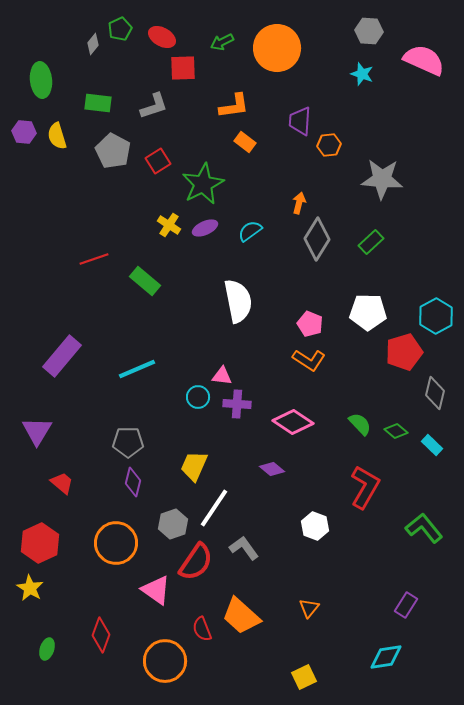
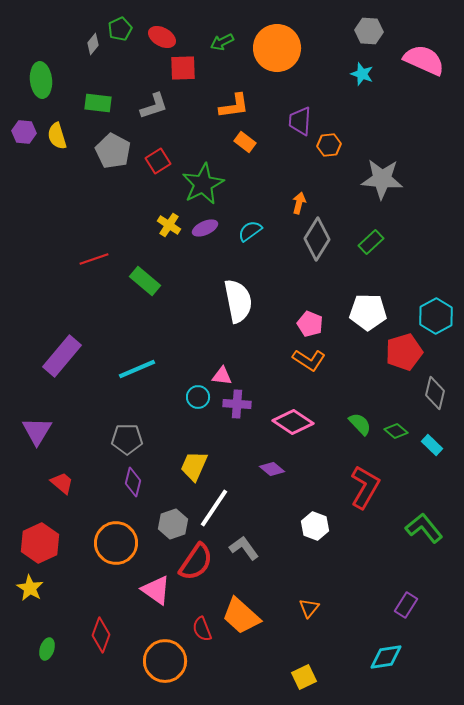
gray pentagon at (128, 442): moved 1 px left, 3 px up
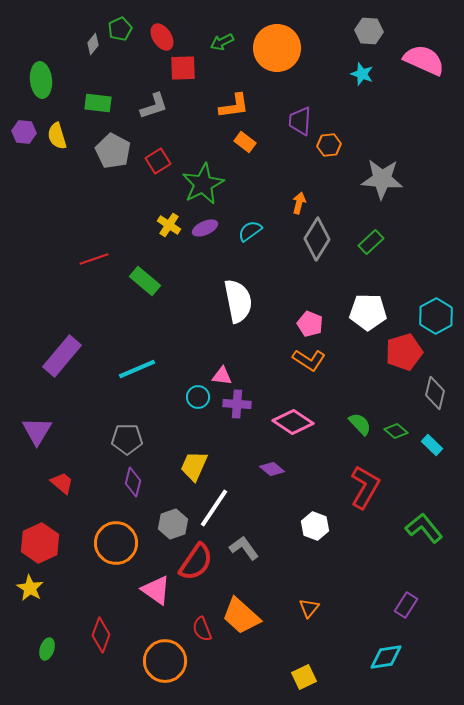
red ellipse at (162, 37): rotated 28 degrees clockwise
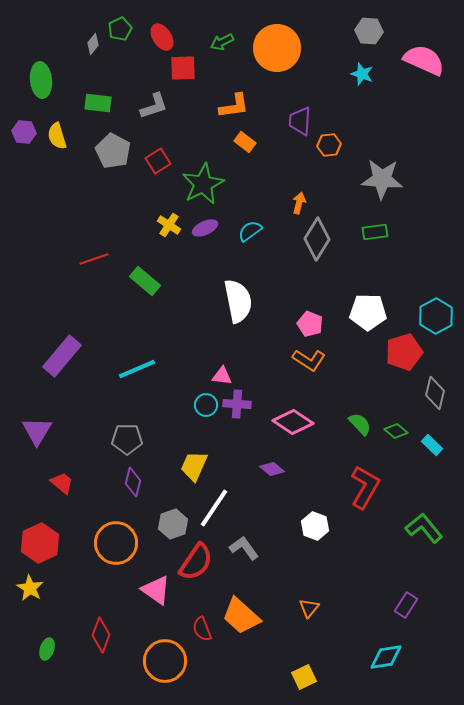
green rectangle at (371, 242): moved 4 px right, 10 px up; rotated 35 degrees clockwise
cyan circle at (198, 397): moved 8 px right, 8 px down
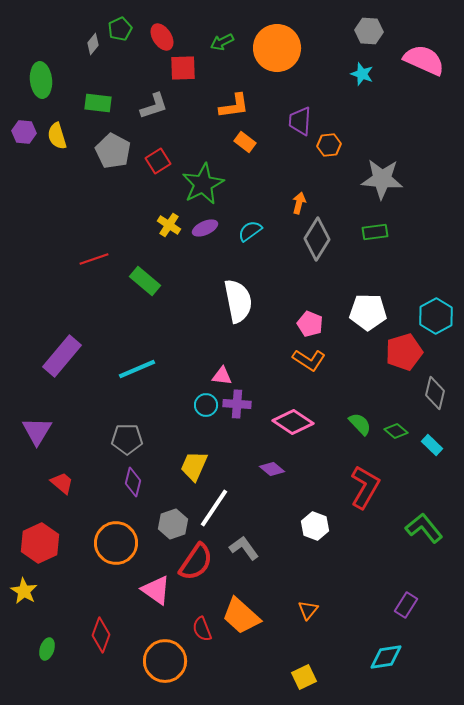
yellow star at (30, 588): moved 6 px left, 3 px down
orange triangle at (309, 608): moved 1 px left, 2 px down
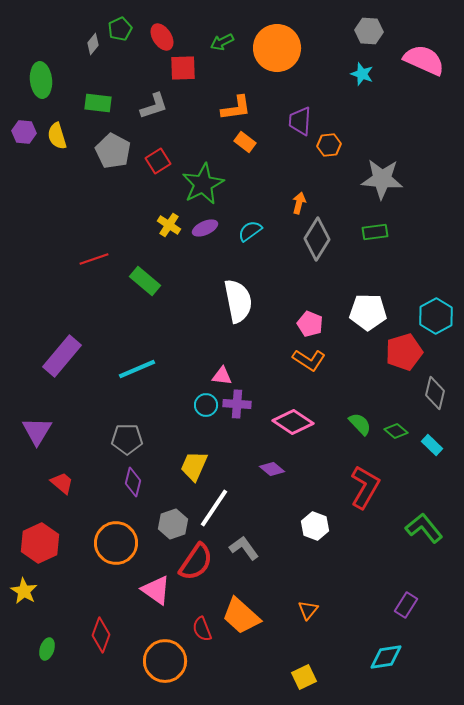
orange L-shape at (234, 106): moved 2 px right, 2 px down
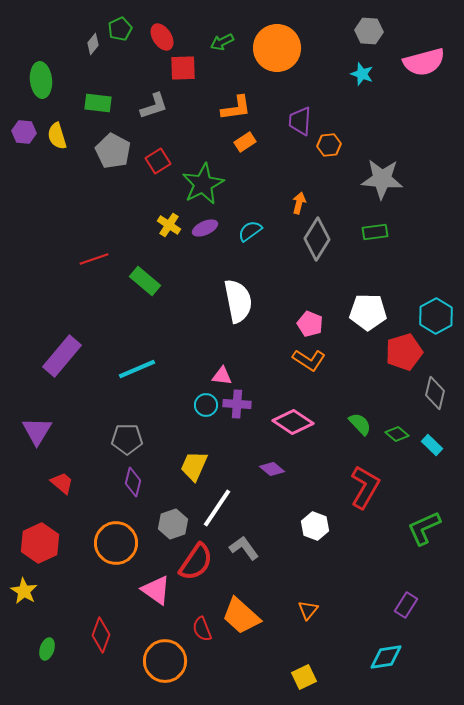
pink semicircle at (424, 60): moved 2 px down; rotated 141 degrees clockwise
orange rectangle at (245, 142): rotated 70 degrees counterclockwise
green diamond at (396, 431): moved 1 px right, 3 px down
white line at (214, 508): moved 3 px right
green L-shape at (424, 528): rotated 75 degrees counterclockwise
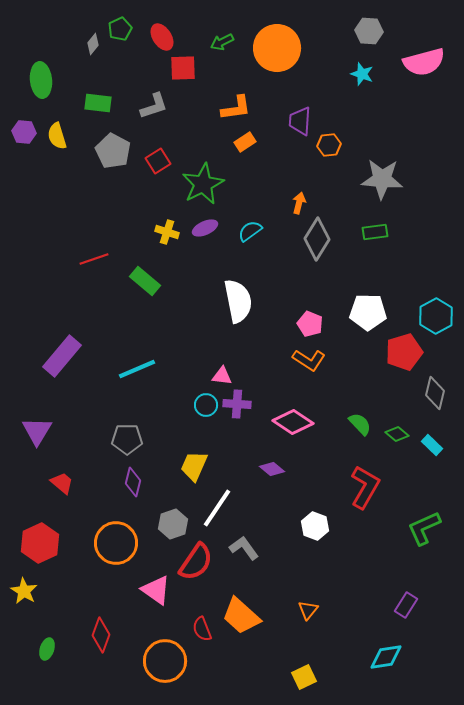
yellow cross at (169, 225): moved 2 px left, 7 px down; rotated 15 degrees counterclockwise
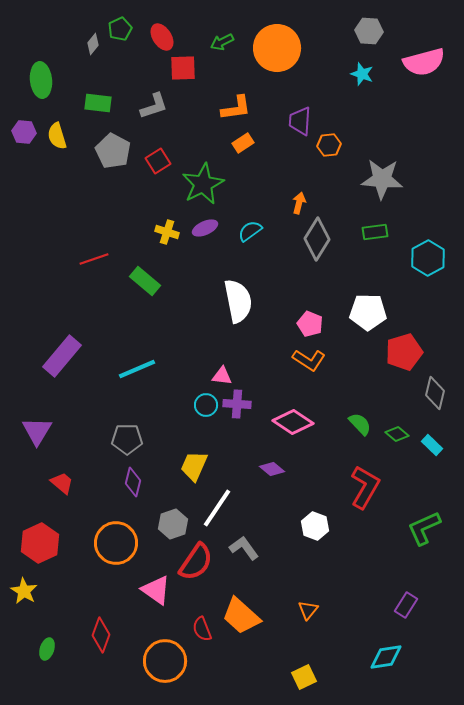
orange rectangle at (245, 142): moved 2 px left, 1 px down
cyan hexagon at (436, 316): moved 8 px left, 58 px up
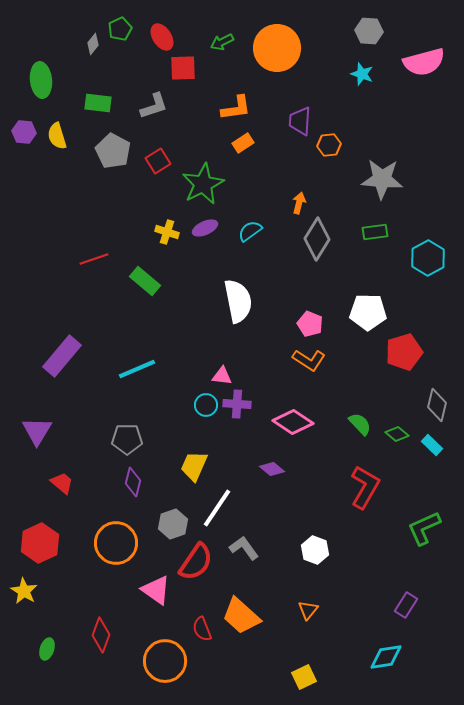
gray diamond at (435, 393): moved 2 px right, 12 px down
white hexagon at (315, 526): moved 24 px down
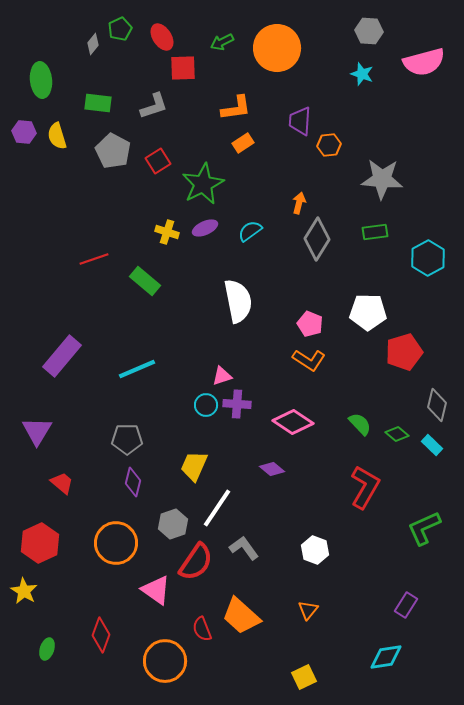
pink triangle at (222, 376): rotated 25 degrees counterclockwise
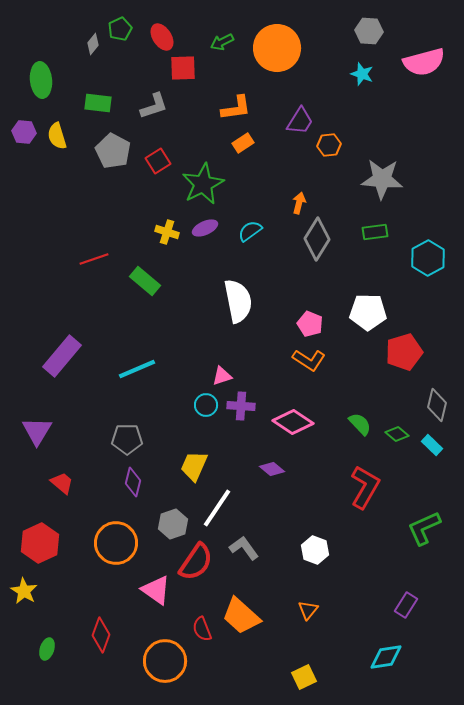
purple trapezoid at (300, 121): rotated 152 degrees counterclockwise
purple cross at (237, 404): moved 4 px right, 2 px down
